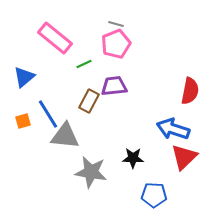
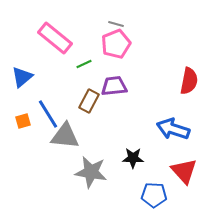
blue triangle: moved 2 px left
red semicircle: moved 1 px left, 10 px up
red triangle: moved 14 px down; rotated 28 degrees counterclockwise
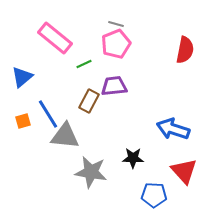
red semicircle: moved 4 px left, 31 px up
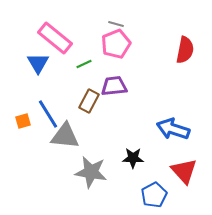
blue triangle: moved 16 px right, 14 px up; rotated 20 degrees counterclockwise
blue pentagon: rotated 30 degrees counterclockwise
